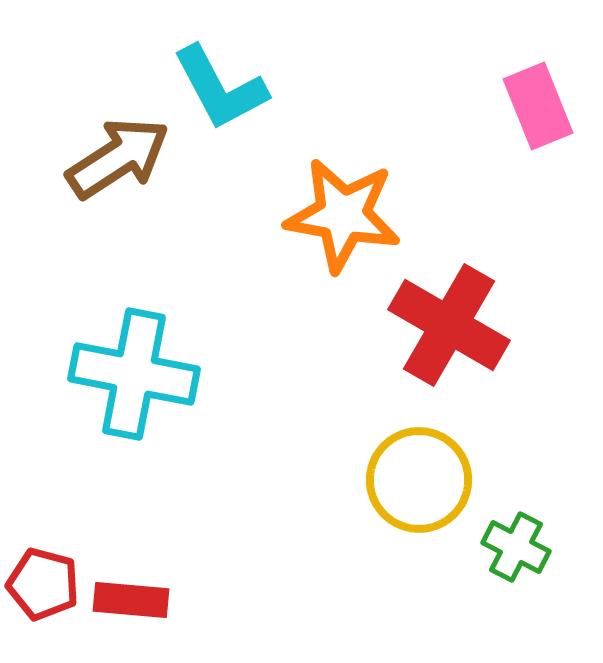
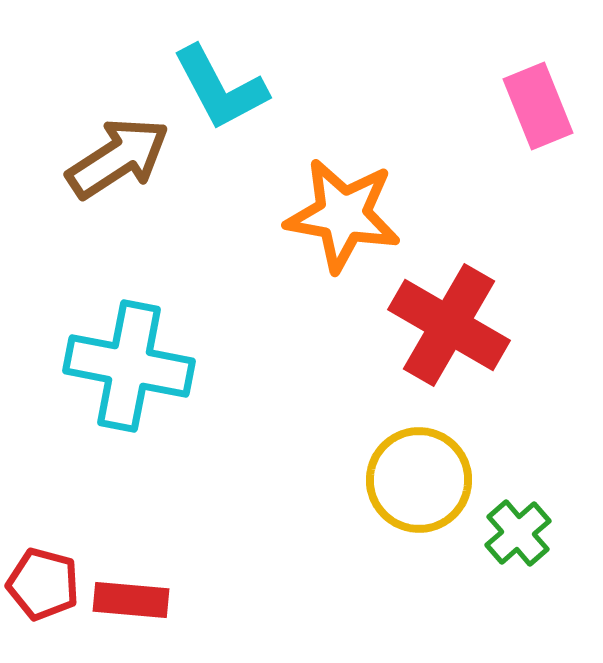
cyan cross: moved 5 px left, 8 px up
green cross: moved 2 px right, 14 px up; rotated 22 degrees clockwise
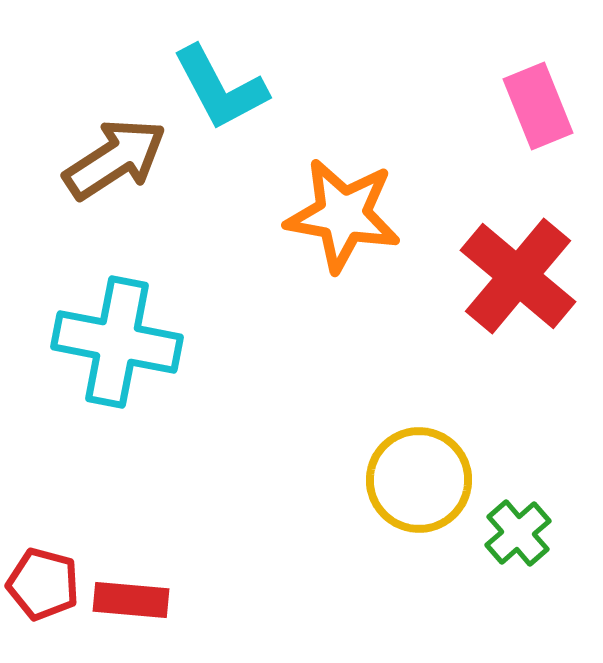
brown arrow: moved 3 px left, 1 px down
red cross: moved 69 px right, 49 px up; rotated 10 degrees clockwise
cyan cross: moved 12 px left, 24 px up
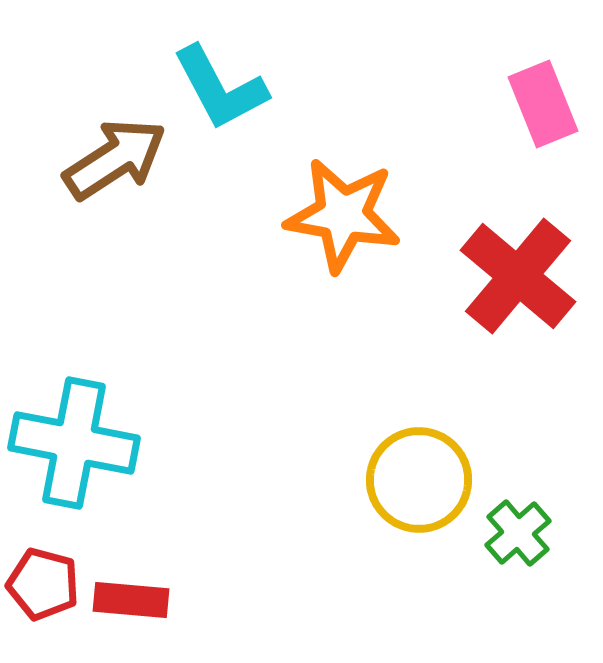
pink rectangle: moved 5 px right, 2 px up
cyan cross: moved 43 px left, 101 px down
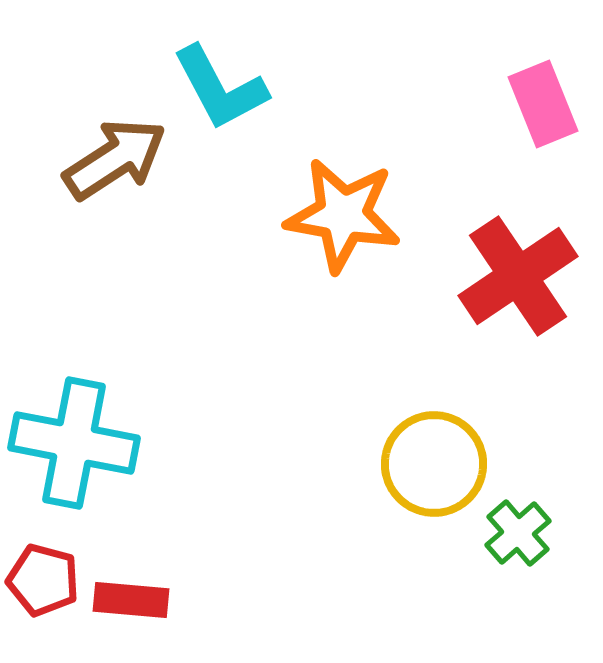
red cross: rotated 16 degrees clockwise
yellow circle: moved 15 px right, 16 px up
red pentagon: moved 4 px up
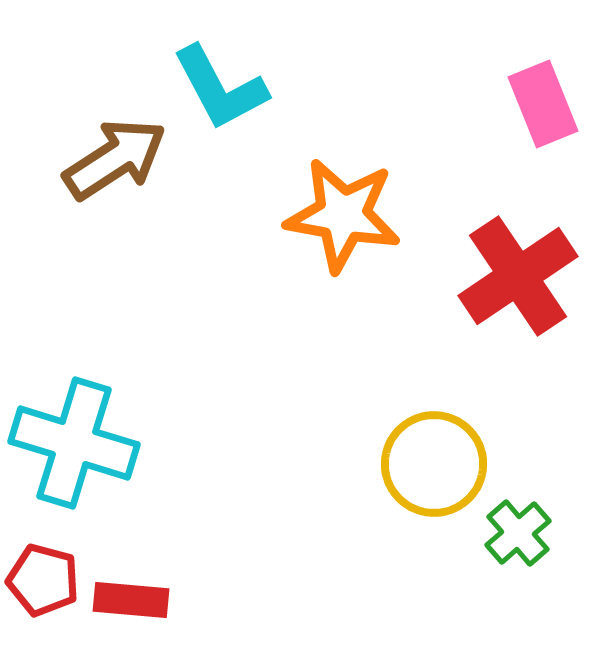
cyan cross: rotated 6 degrees clockwise
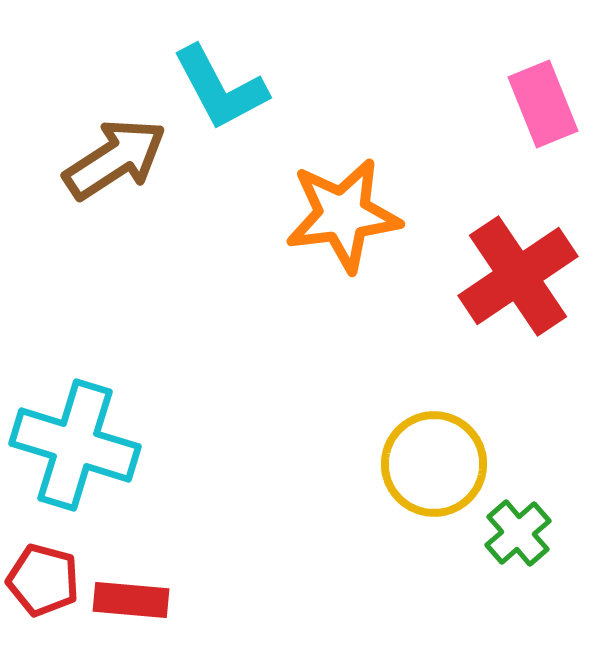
orange star: rotated 17 degrees counterclockwise
cyan cross: moved 1 px right, 2 px down
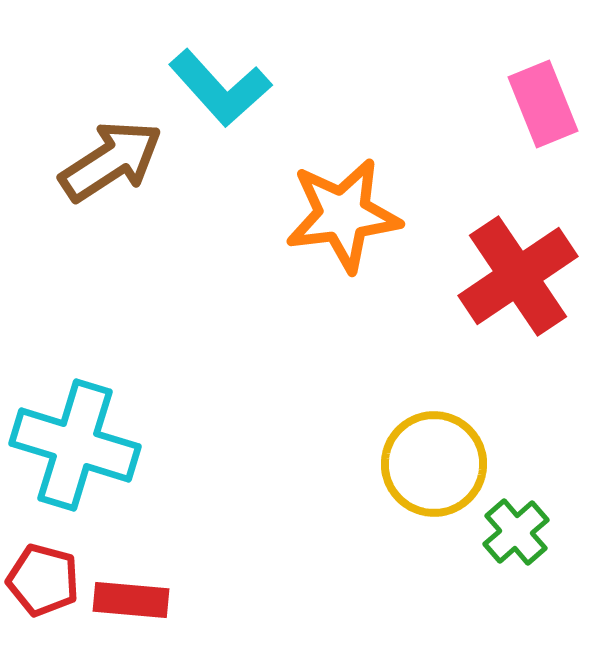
cyan L-shape: rotated 14 degrees counterclockwise
brown arrow: moved 4 px left, 2 px down
green cross: moved 2 px left, 1 px up
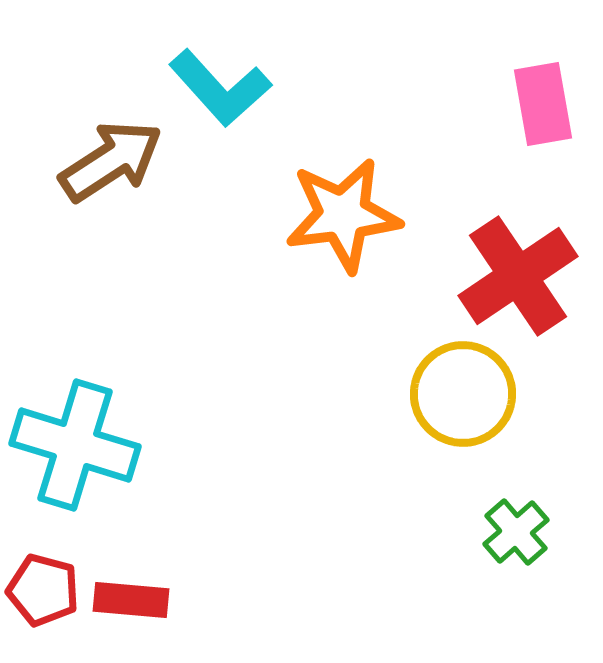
pink rectangle: rotated 12 degrees clockwise
yellow circle: moved 29 px right, 70 px up
red pentagon: moved 10 px down
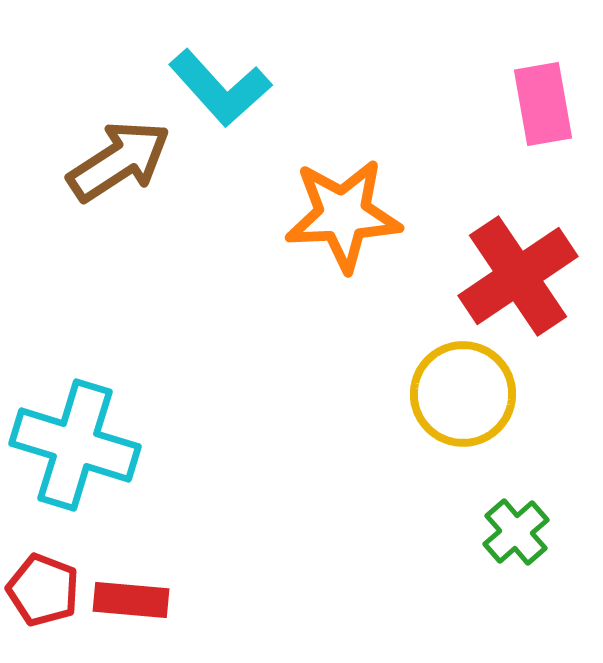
brown arrow: moved 8 px right
orange star: rotated 4 degrees clockwise
red pentagon: rotated 6 degrees clockwise
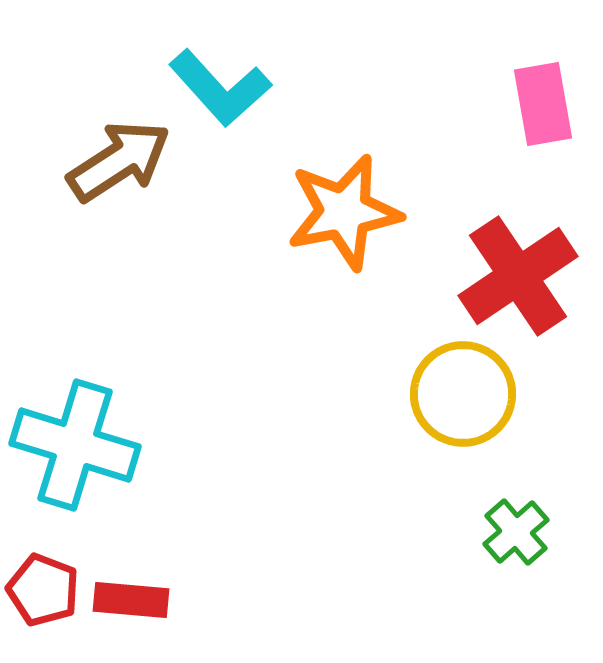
orange star: moved 1 px right, 3 px up; rotated 8 degrees counterclockwise
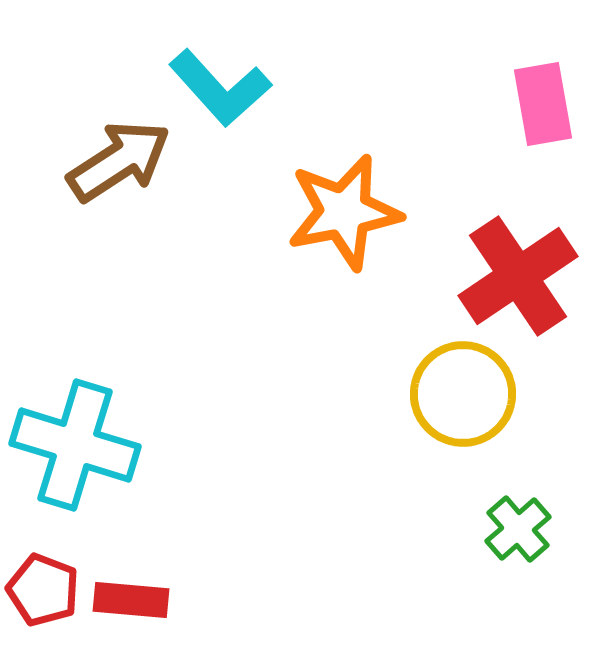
green cross: moved 2 px right, 3 px up
